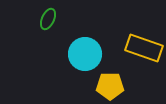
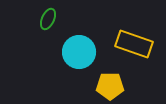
yellow rectangle: moved 10 px left, 4 px up
cyan circle: moved 6 px left, 2 px up
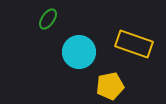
green ellipse: rotated 10 degrees clockwise
yellow pentagon: rotated 12 degrees counterclockwise
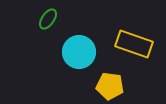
yellow pentagon: rotated 20 degrees clockwise
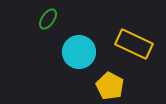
yellow rectangle: rotated 6 degrees clockwise
yellow pentagon: rotated 20 degrees clockwise
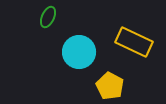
green ellipse: moved 2 px up; rotated 10 degrees counterclockwise
yellow rectangle: moved 2 px up
